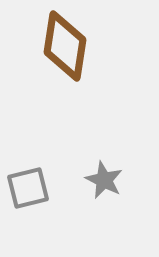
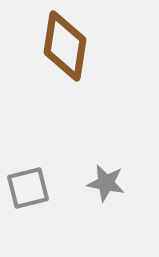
gray star: moved 2 px right, 3 px down; rotated 15 degrees counterclockwise
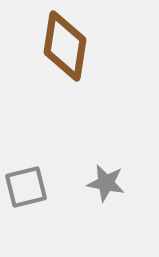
gray square: moved 2 px left, 1 px up
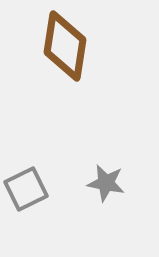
gray square: moved 2 px down; rotated 12 degrees counterclockwise
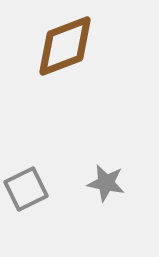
brown diamond: rotated 60 degrees clockwise
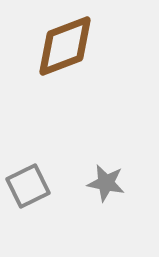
gray square: moved 2 px right, 3 px up
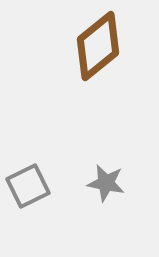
brown diamond: moved 33 px right; rotated 18 degrees counterclockwise
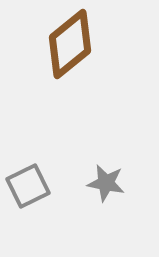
brown diamond: moved 28 px left, 2 px up
